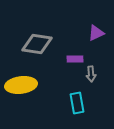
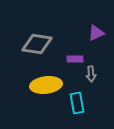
yellow ellipse: moved 25 px right
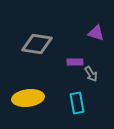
purple triangle: rotated 42 degrees clockwise
purple rectangle: moved 3 px down
gray arrow: rotated 28 degrees counterclockwise
yellow ellipse: moved 18 px left, 13 px down
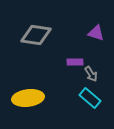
gray diamond: moved 1 px left, 9 px up
cyan rectangle: moved 13 px right, 5 px up; rotated 40 degrees counterclockwise
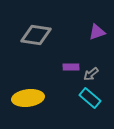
purple triangle: moved 1 px right, 1 px up; rotated 36 degrees counterclockwise
purple rectangle: moved 4 px left, 5 px down
gray arrow: rotated 84 degrees clockwise
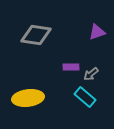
cyan rectangle: moved 5 px left, 1 px up
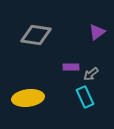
purple triangle: rotated 18 degrees counterclockwise
cyan rectangle: rotated 25 degrees clockwise
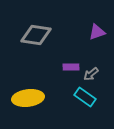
purple triangle: rotated 18 degrees clockwise
cyan rectangle: rotated 30 degrees counterclockwise
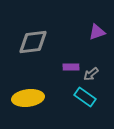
gray diamond: moved 3 px left, 7 px down; rotated 16 degrees counterclockwise
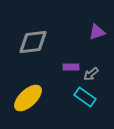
yellow ellipse: rotated 36 degrees counterclockwise
